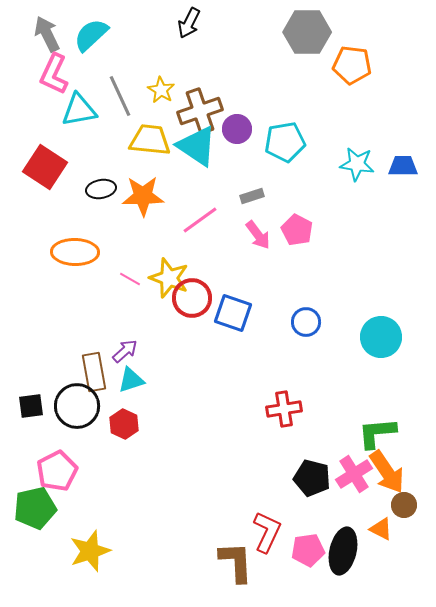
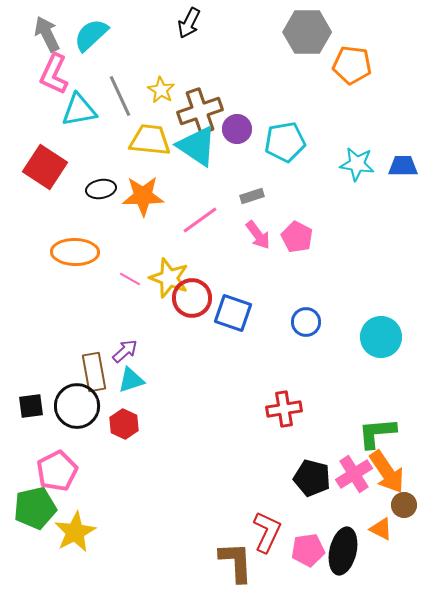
pink pentagon at (297, 230): moved 7 px down
yellow star at (90, 551): moved 15 px left, 19 px up; rotated 9 degrees counterclockwise
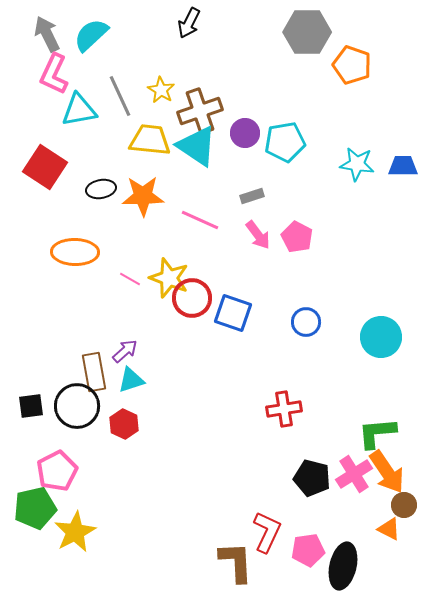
orange pentagon at (352, 65): rotated 12 degrees clockwise
purple circle at (237, 129): moved 8 px right, 4 px down
pink line at (200, 220): rotated 60 degrees clockwise
orange triangle at (381, 529): moved 8 px right
black ellipse at (343, 551): moved 15 px down
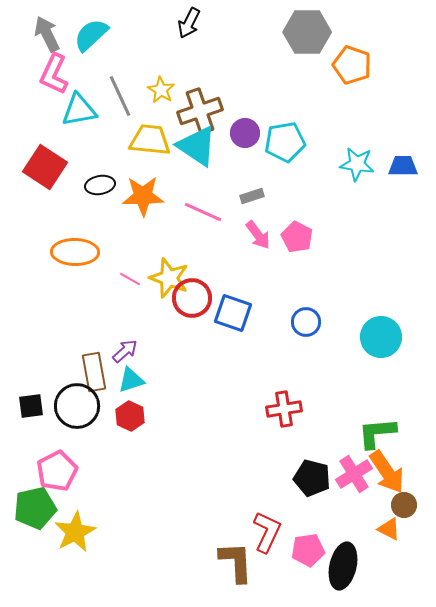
black ellipse at (101, 189): moved 1 px left, 4 px up
pink line at (200, 220): moved 3 px right, 8 px up
red hexagon at (124, 424): moved 6 px right, 8 px up
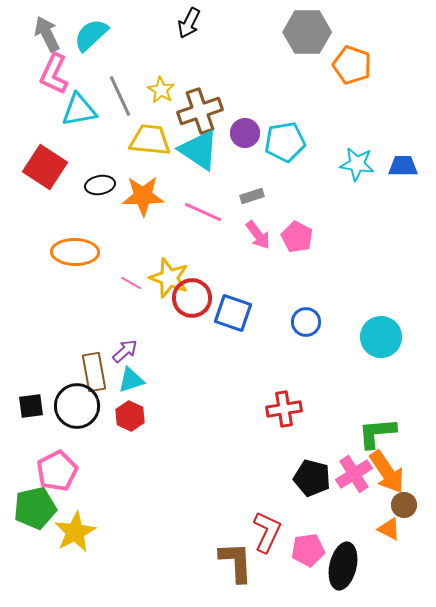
cyan triangle at (197, 146): moved 2 px right, 4 px down
pink line at (130, 279): moved 1 px right, 4 px down
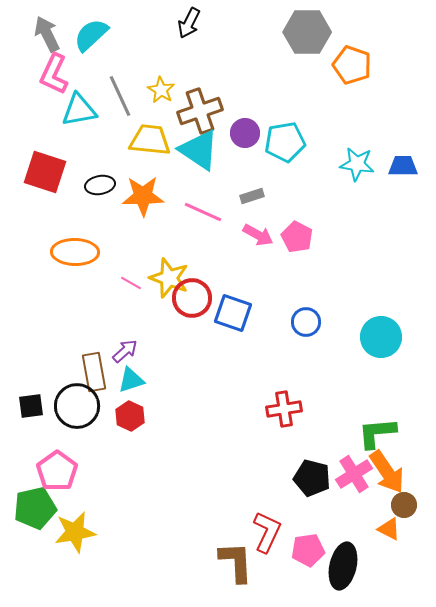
red square at (45, 167): moved 5 px down; rotated 15 degrees counterclockwise
pink arrow at (258, 235): rotated 24 degrees counterclockwise
pink pentagon at (57, 471): rotated 9 degrees counterclockwise
yellow star at (75, 532): rotated 18 degrees clockwise
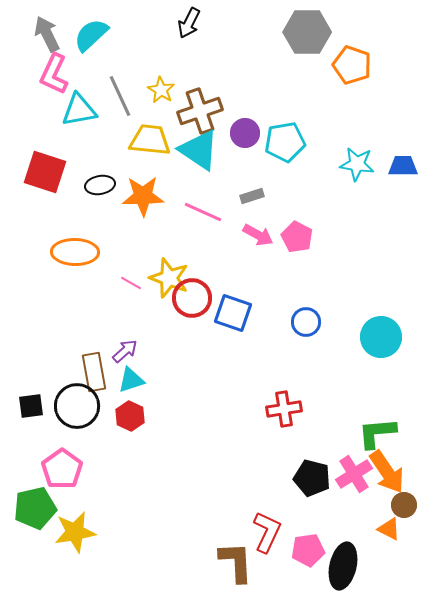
pink pentagon at (57, 471): moved 5 px right, 2 px up
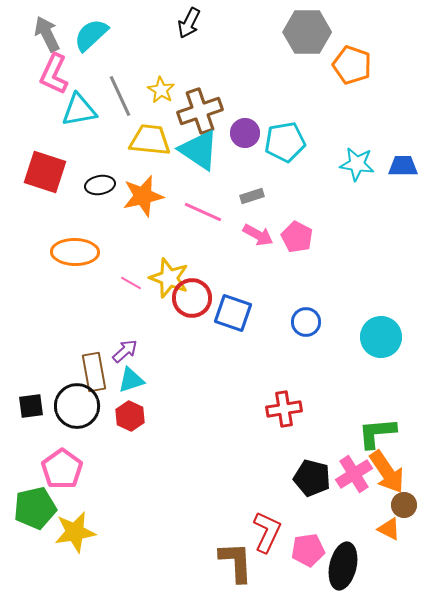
orange star at (143, 196): rotated 12 degrees counterclockwise
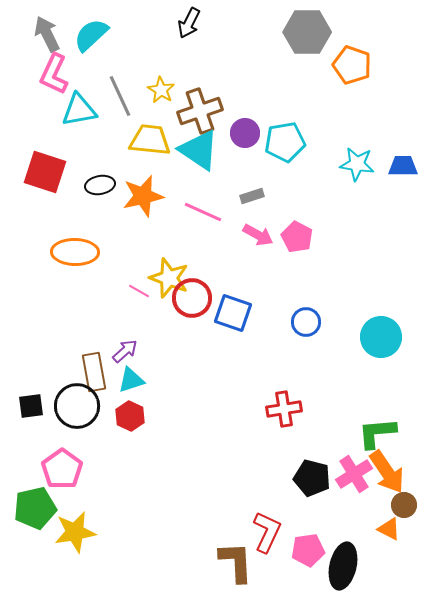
pink line at (131, 283): moved 8 px right, 8 px down
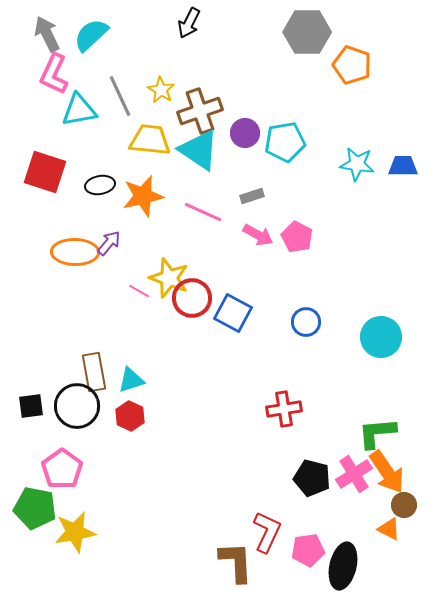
blue square at (233, 313): rotated 9 degrees clockwise
purple arrow at (125, 351): moved 16 px left, 108 px up; rotated 8 degrees counterclockwise
green pentagon at (35, 508): rotated 24 degrees clockwise
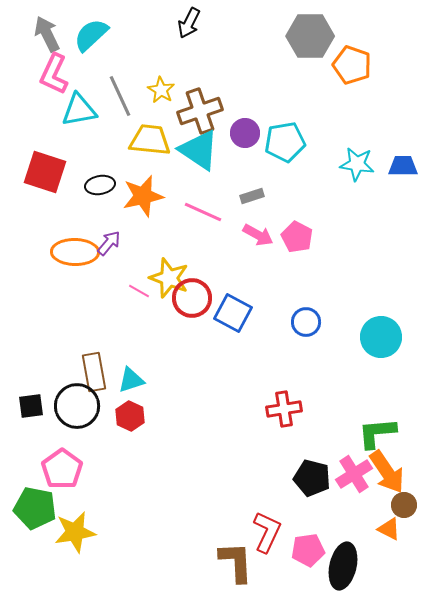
gray hexagon at (307, 32): moved 3 px right, 4 px down
